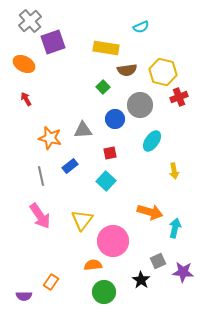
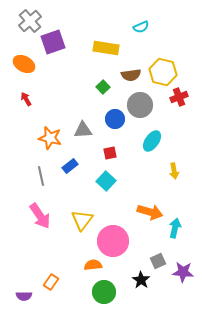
brown semicircle: moved 4 px right, 5 px down
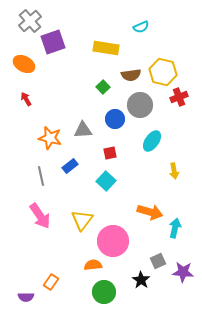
purple semicircle: moved 2 px right, 1 px down
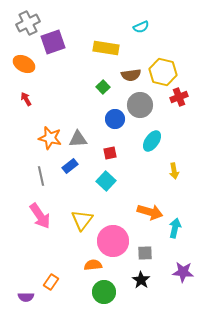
gray cross: moved 2 px left, 2 px down; rotated 15 degrees clockwise
gray triangle: moved 5 px left, 9 px down
gray square: moved 13 px left, 8 px up; rotated 21 degrees clockwise
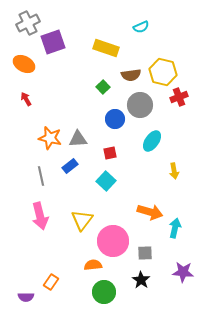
yellow rectangle: rotated 10 degrees clockwise
pink arrow: rotated 20 degrees clockwise
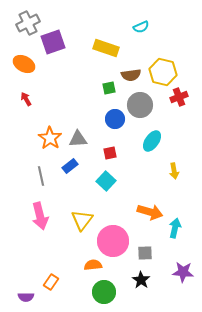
green square: moved 6 px right, 1 px down; rotated 32 degrees clockwise
orange star: rotated 20 degrees clockwise
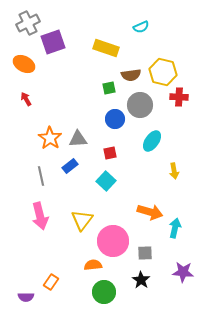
red cross: rotated 24 degrees clockwise
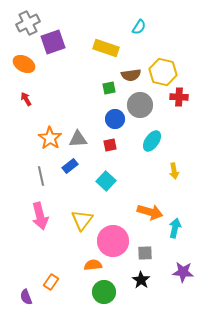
cyan semicircle: moved 2 px left; rotated 35 degrees counterclockwise
red square: moved 8 px up
purple semicircle: rotated 70 degrees clockwise
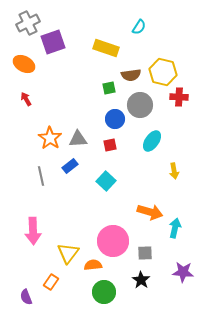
pink arrow: moved 7 px left, 15 px down; rotated 12 degrees clockwise
yellow triangle: moved 14 px left, 33 px down
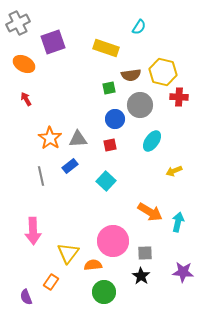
gray cross: moved 10 px left
yellow arrow: rotated 77 degrees clockwise
orange arrow: rotated 15 degrees clockwise
cyan arrow: moved 3 px right, 6 px up
black star: moved 4 px up
